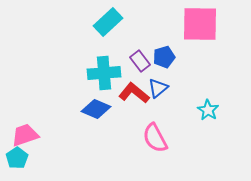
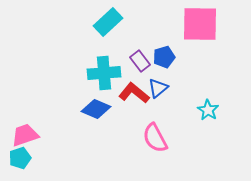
cyan pentagon: moved 3 px right; rotated 15 degrees clockwise
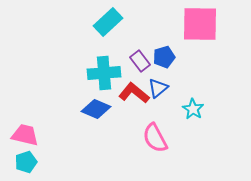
cyan star: moved 15 px left, 1 px up
pink trapezoid: rotated 32 degrees clockwise
cyan pentagon: moved 6 px right, 4 px down
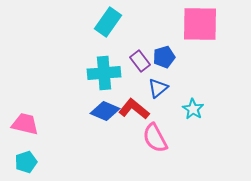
cyan rectangle: rotated 12 degrees counterclockwise
red L-shape: moved 16 px down
blue diamond: moved 9 px right, 2 px down
pink trapezoid: moved 11 px up
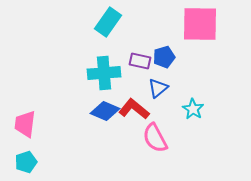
purple rectangle: rotated 40 degrees counterclockwise
pink trapezoid: rotated 96 degrees counterclockwise
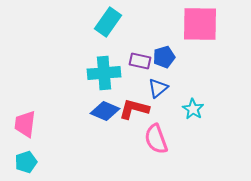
red L-shape: rotated 24 degrees counterclockwise
pink semicircle: moved 1 px right, 1 px down; rotated 8 degrees clockwise
